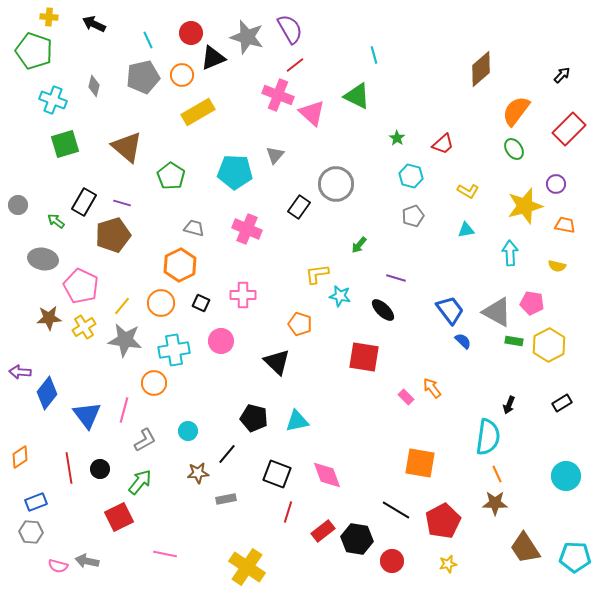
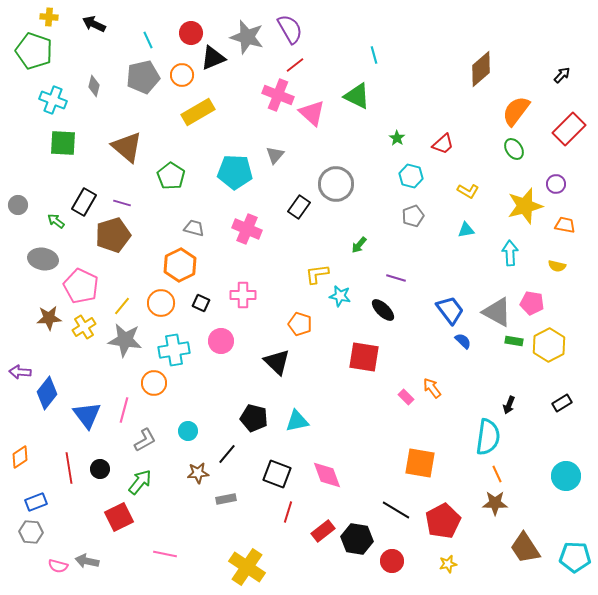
green square at (65, 144): moved 2 px left, 1 px up; rotated 20 degrees clockwise
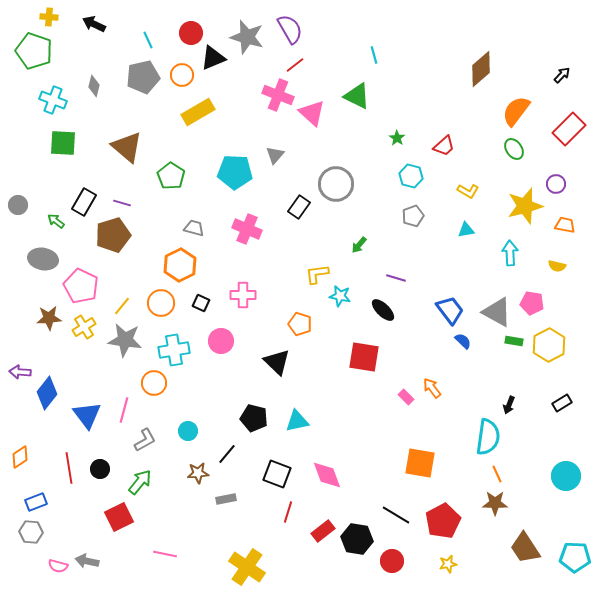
red trapezoid at (443, 144): moved 1 px right, 2 px down
black line at (396, 510): moved 5 px down
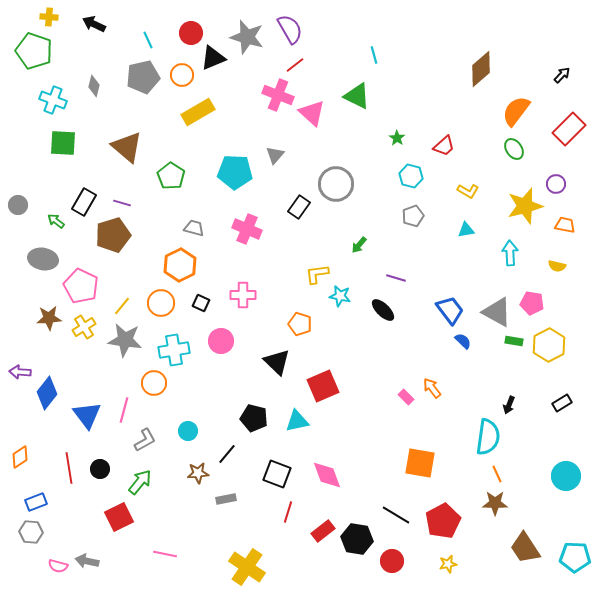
red square at (364, 357): moved 41 px left, 29 px down; rotated 32 degrees counterclockwise
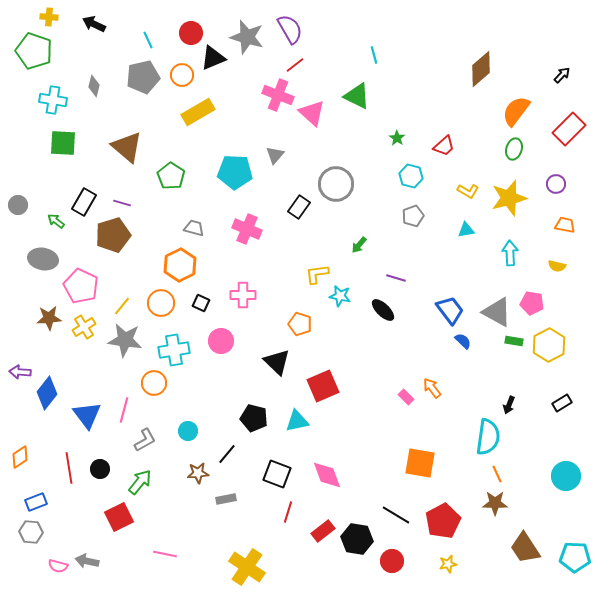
cyan cross at (53, 100): rotated 12 degrees counterclockwise
green ellipse at (514, 149): rotated 50 degrees clockwise
yellow star at (525, 206): moved 16 px left, 8 px up
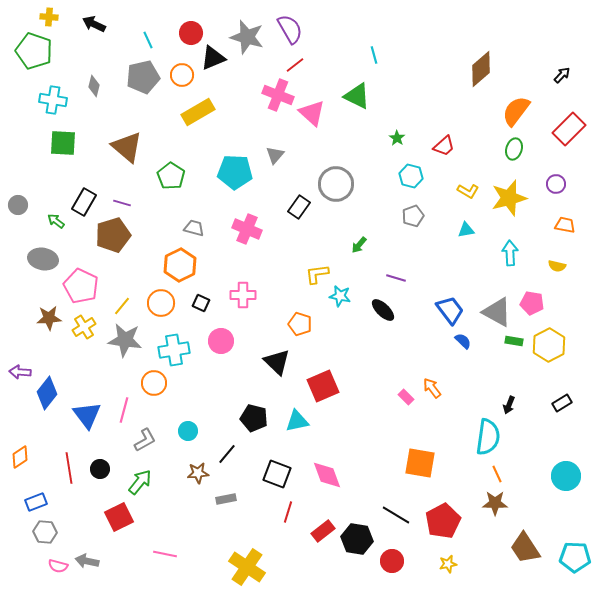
gray hexagon at (31, 532): moved 14 px right
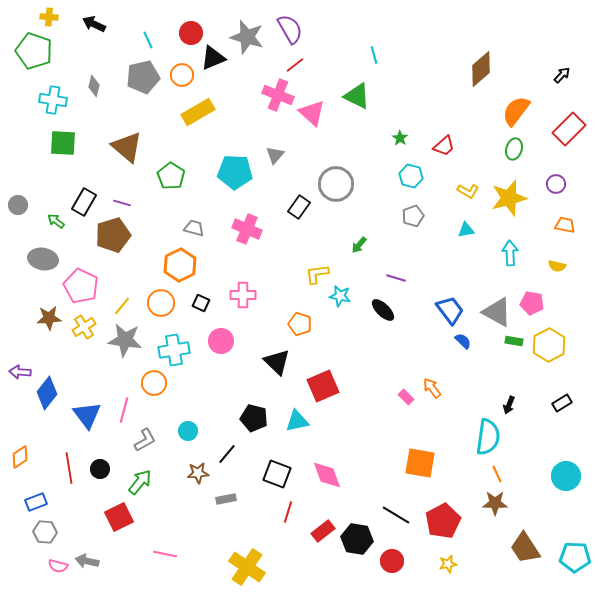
green star at (397, 138): moved 3 px right
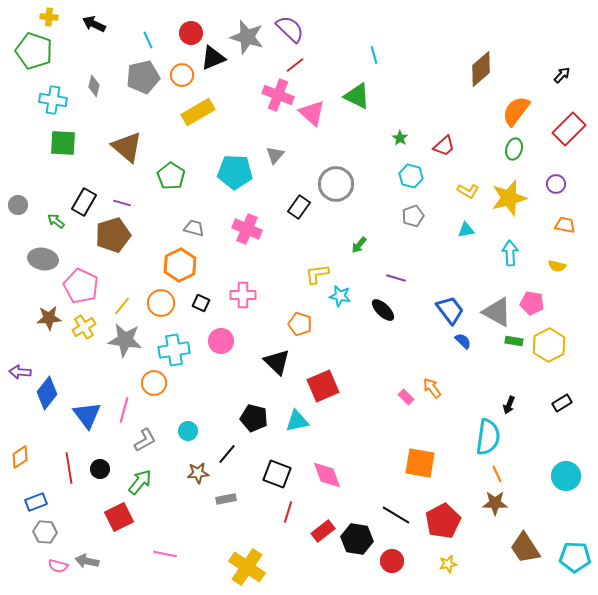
purple semicircle at (290, 29): rotated 16 degrees counterclockwise
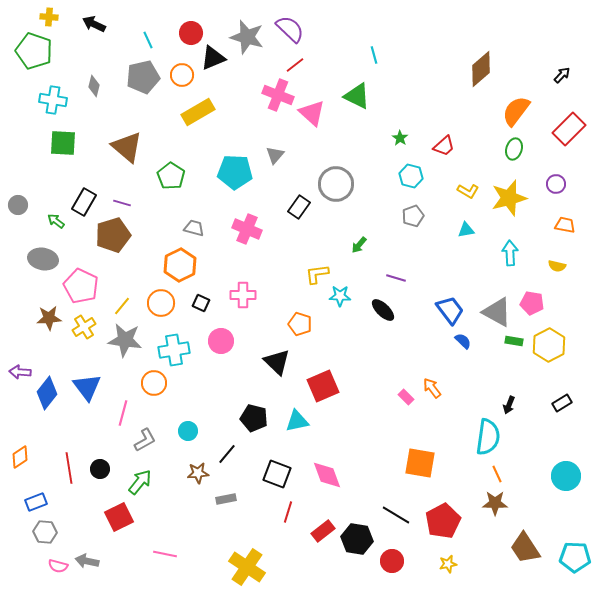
cyan star at (340, 296): rotated 10 degrees counterclockwise
pink line at (124, 410): moved 1 px left, 3 px down
blue triangle at (87, 415): moved 28 px up
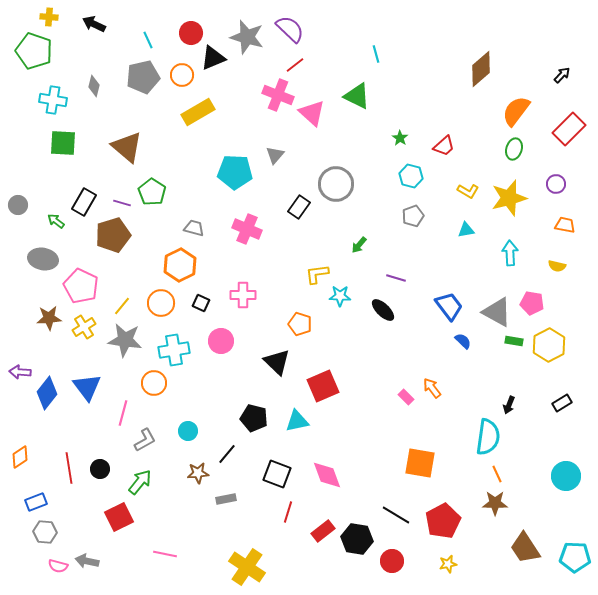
cyan line at (374, 55): moved 2 px right, 1 px up
green pentagon at (171, 176): moved 19 px left, 16 px down
blue trapezoid at (450, 310): moved 1 px left, 4 px up
